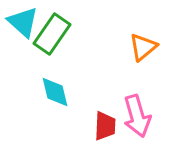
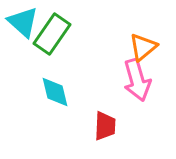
pink arrow: moved 36 px up
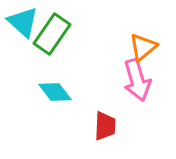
cyan diamond: rotated 24 degrees counterclockwise
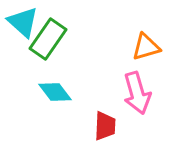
green rectangle: moved 4 px left, 5 px down
orange triangle: moved 3 px right; rotated 24 degrees clockwise
pink arrow: moved 13 px down
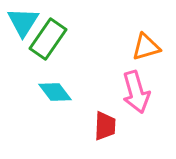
cyan triangle: rotated 20 degrees clockwise
pink arrow: moved 1 px left, 1 px up
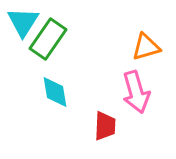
cyan diamond: rotated 28 degrees clockwise
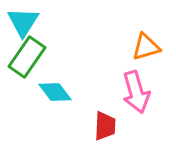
green rectangle: moved 21 px left, 18 px down
cyan diamond: rotated 28 degrees counterclockwise
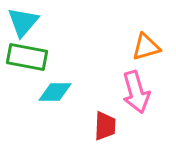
cyan triangle: rotated 8 degrees clockwise
green rectangle: rotated 66 degrees clockwise
cyan diamond: rotated 52 degrees counterclockwise
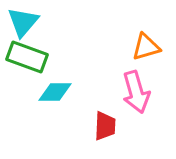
green rectangle: rotated 9 degrees clockwise
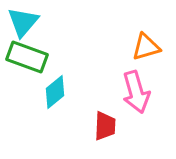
cyan diamond: rotated 40 degrees counterclockwise
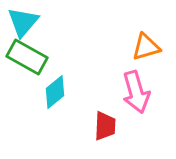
green rectangle: rotated 9 degrees clockwise
